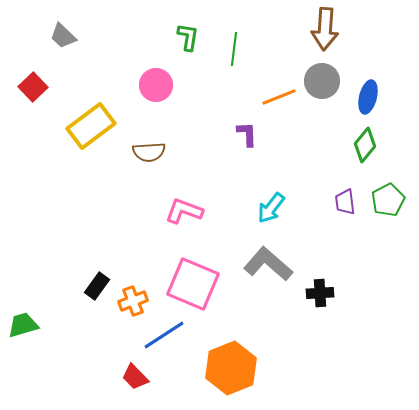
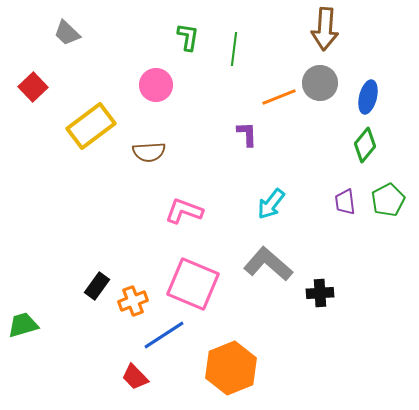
gray trapezoid: moved 4 px right, 3 px up
gray circle: moved 2 px left, 2 px down
cyan arrow: moved 4 px up
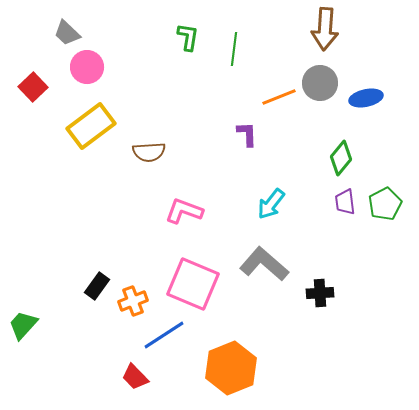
pink circle: moved 69 px left, 18 px up
blue ellipse: moved 2 px left, 1 px down; rotated 64 degrees clockwise
green diamond: moved 24 px left, 13 px down
green pentagon: moved 3 px left, 4 px down
gray L-shape: moved 4 px left
green trapezoid: rotated 32 degrees counterclockwise
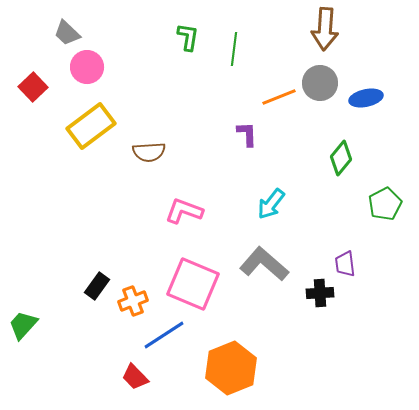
purple trapezoid: moved 62 px down
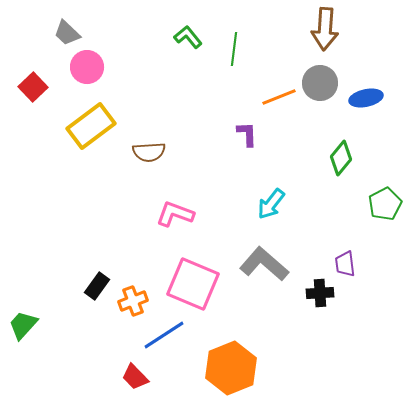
green L-shape: rotated 48 degrees counterclockwise
pink L-shape: moved 9 px left, 3 px down
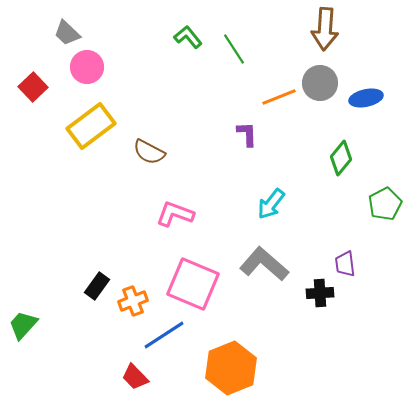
green line: rotated 40 degrees counterclockwise
brown semicircle: rotated 32 degrees clockwise
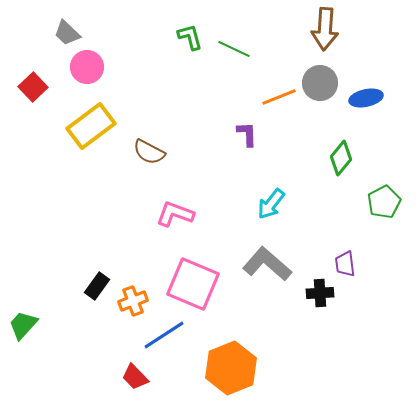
green L-shape: moved 2 px right; rotated 24 degrees clockwise
green line: rotated 32 degrees counterclockwise
green pentagon: moved 1 px left, 2 px up
gray L-shape: moved 3 px right
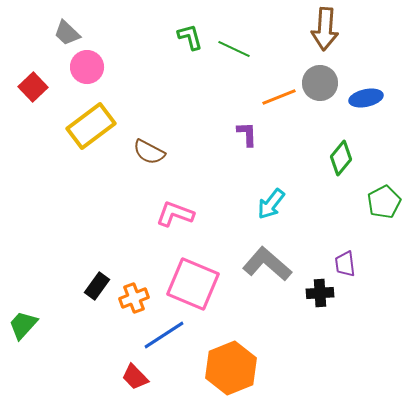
orange cross: moved 1 px right, 3 px up
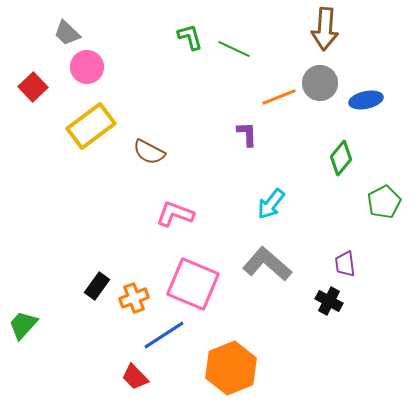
blue ellipse: moved 2 px down
black cross: moved 9 px right, 8 px down; rotated 32 degrees clockwise
